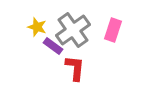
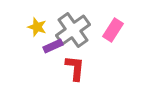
pink rectangle: rotated 15 degrees clockwise
purple rectangle: rotated 60 degrees counterclockwise
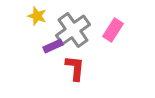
yellow star: moved 11 px up
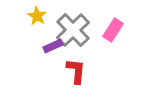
yellow star: rotated 12 degrees clockwise
gray cross: rotated 8 degrees counterclockwise
red L-shape: moved 1 px right, 3 px down
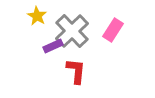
gray cross: moved 1 px left, 1 px down
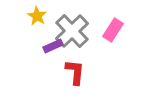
red L-shape: moved 1 px left, 1 px down
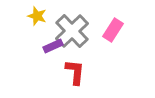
yellow star: rotated 12 degrees counterclockwise
